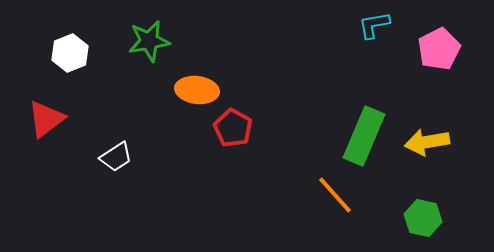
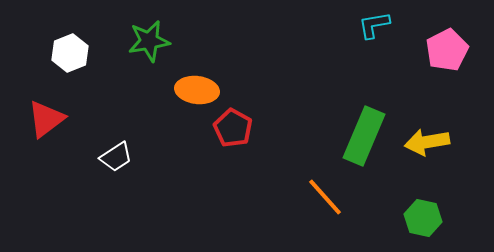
pink pentagon: moved 8 px right, 1 px down
orange line: moved 10 px left, 2 px down
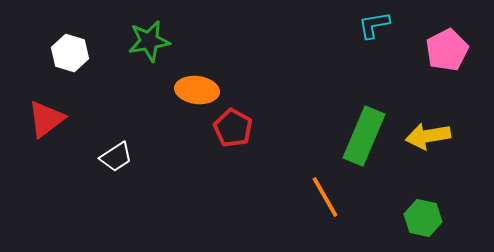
white hexagon: rotated 21 degrees counterclockwise
yellow arrow: moved 1 px right, 6 px up
orange line: rotated 12 degrees clockwise
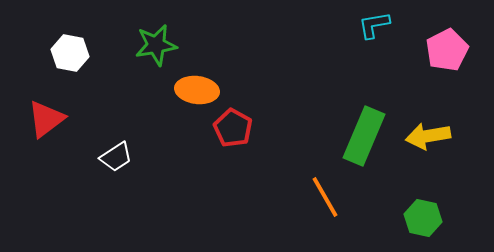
green star: moved 7 px right, 4 px down
white hexagon: rotated 6 degrees counterclockwise
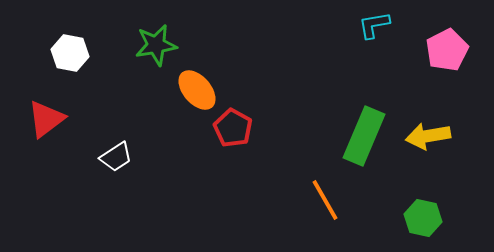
orange ellipse: rotated 42 degrees clockwise
orange line: moved 3 px down
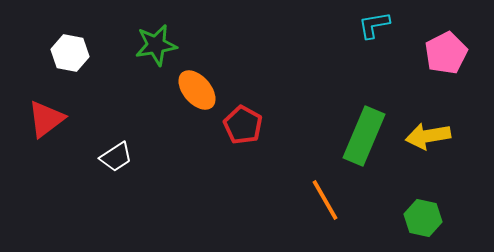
pink pentagon: moved 1 px left, 3 px down
red pentagon: moved 10 px right, 3 px up
